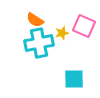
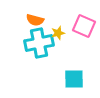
orange semicircle: rotated 18 degrees counterclockwise
yellow star: moved 4 px left
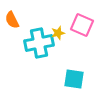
orange semicircle: moved 23 px left; rotated 48 degrees clockwise
pink square: moved 2 px left, 1 px up
cyan square: rotated 10 degrees clockwise
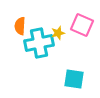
orange semicircle: moved 8 px right, 6 px down; rotated 30 degrees clockwise
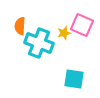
yellow star: moved 6 px right
cyan cross: rotated 32 degrees clockwise
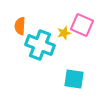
cyan cross: moved 1 px right, 2 px down
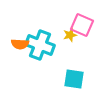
orange semicircle: moved 18 px down; rotated 90 degrees counterclockwise
yellow star: moved 6 px right, 2 px down
